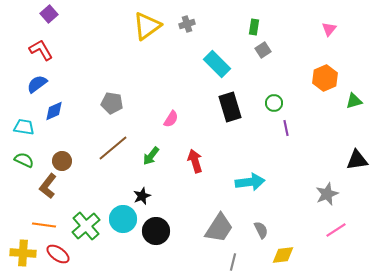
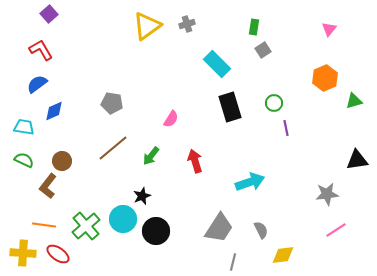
cyan arrow: rotated 12 degrees counterclockwise
gray star: rotated 15 degrees clockwise
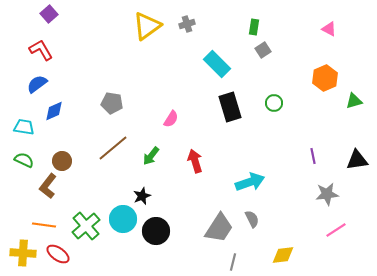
pink triangle: rotated 42 degrees counterclockwise
purple line: moved 27 px right, 28 px down
gray semicircle: moved 9 px left, 11 px up
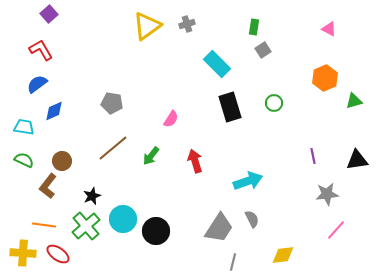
cyan arrow: moved 2 px left, 1 px up
black star: moved 50 px left
pink line: rotated 15 degrees counterclockwise
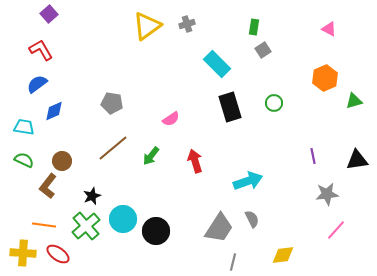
pink semicircle: rotated 24 degrees clockwise
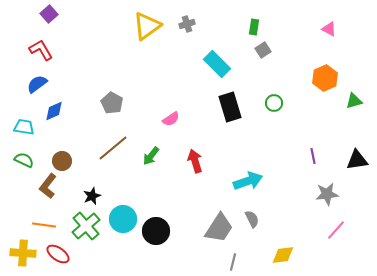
gray pentagon: rotated 20 degrees clockwise
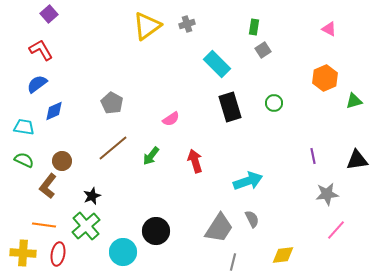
cyan circle: moved 33 px down
red ellipse: rotated 65 degrees clockwise
